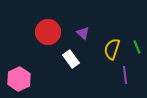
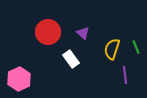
green line: moved 1 px left
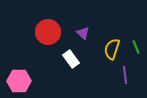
pink hexagon: moved 2 px down; rotated 25 degrees clockwise
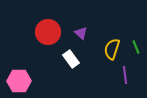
purple triangle: moved 2 px left
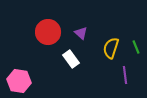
yellow semicircle: moved 1 px left, 1 px up
pink hexagon: rotated 10 degrees clockwise
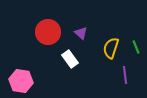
white rectangle: moved 1 px left
pink hexagon: moved 2 px right
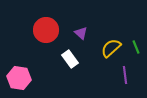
red circle: moved 2 px left, 2 px up
yellow semicircle: rotated 30 degrees clockwise
pink hexagon: moved 2 px left, 3 px up
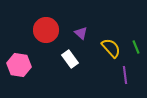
yellow semicircle: rotated 90 degrees clockwise
pink hexagon: moved 13 px up
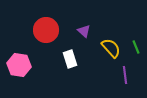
purple triangle: moved 3 px right, 2 px up
white rectangle: rotated 18 degrees clockwise
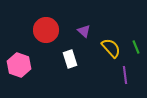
pink hexagon: rotated 10 degrees clockwise
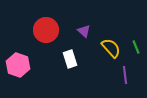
pink hexagon: moved 1 px left
